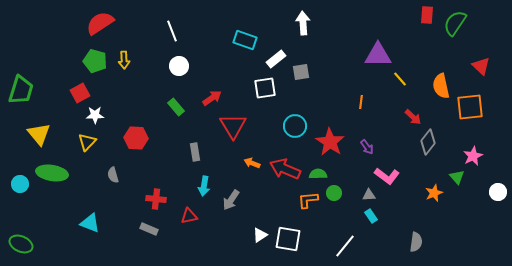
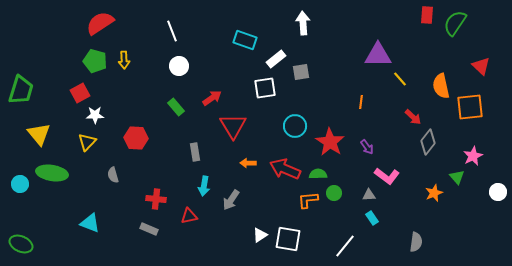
orange arrow at (252, 163): moved 4 px left; rotated 21 degrees counterclockwise
cyan rectangle at (371, 216): moved 1 px right, 2 px down
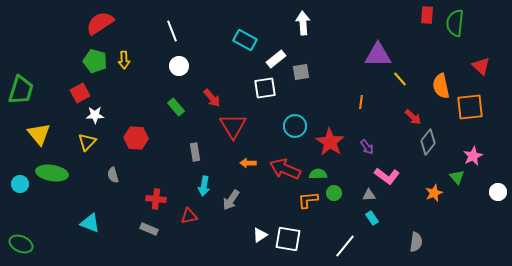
green semicircle at (455, 23): rotated 28 degrees counterclockwise
cyan rectangle at (245, 40): rotated 10 degrees clockwise
red arrow at (212, 98): rotated 84 degrees clockwise
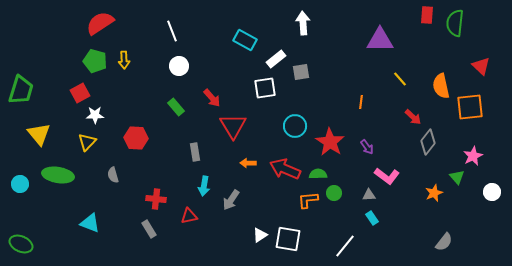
purple triangle at (378, 55): moved 2 px right, 15 px up
green ellipse at (52, 173): moved 6 px right, 2 px down
white circle at (498, 192): moved 6 px left
gray rectangle at (149, 229): rotated 36 degrees clockwise
gray semicircle at (416, 242): moved 28 px right; rotated 30 degrees clockwise
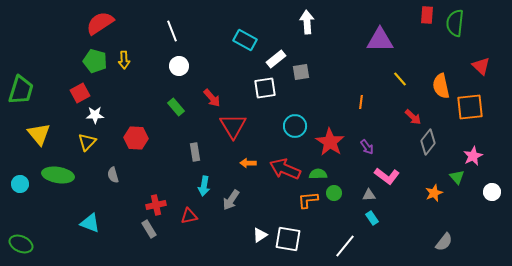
white arrow at (303, 23): moved 4 px right, 1 px up
red cross at (156, 199): moved 6 px down; rotated 18 degrees counterclockwise
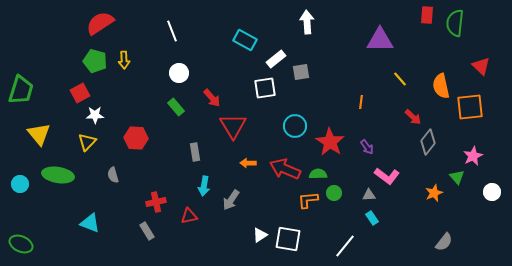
white circle at (179, 66): moved 7 px down
red cross at (156, 205): moved 3 px up
gray rectangle at (149, 229): moved 2 px left, 2 px down
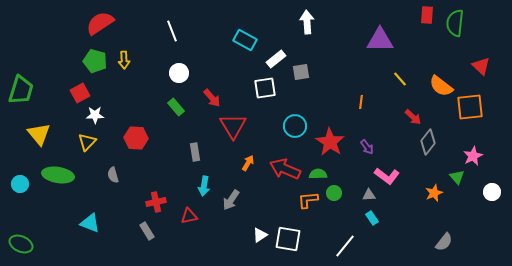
orange semicircle at (441, 86): rotated 40 degrees counterclockwise
orange arrow at (248, 163): rotated 119 degrees clockwise
